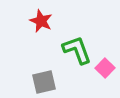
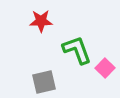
red star: rotated 25 degrees counterclockwise
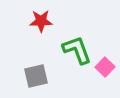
pink square: moved 1 px up
gray square: moved 8 px left, 6 px up
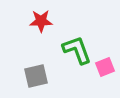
pink square: rotated 24 degrees clockwise
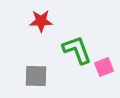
pink square: moved 1 px left
gray square: rotated 15 degrees clockwise
